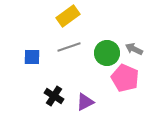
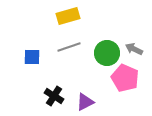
yellow rectangle: rotated 20 degrees clockwise
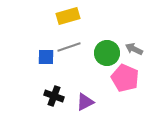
blue square: moved 14 px right
black cross: rotated 12 degrees counterclockwise
